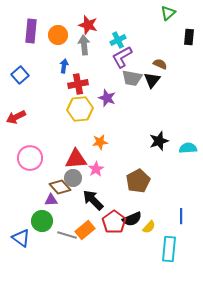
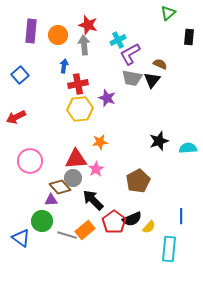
purple L-shape: moved 8 px right, 3 px up
pink circle: moved 3 px down
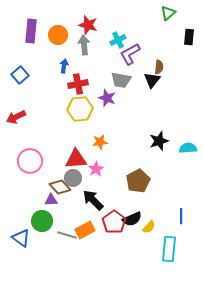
brown semicircle: moved 1 px left, 3 px down; rotated 72 degrees clockwise
gray trapezoid: moved 11 px left, 2 px down
orange rectangle: rotated 12 degrees clockwise
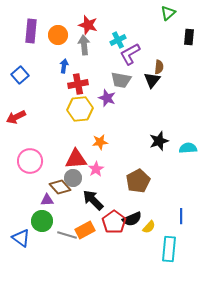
purple triangle: moved 4 px left
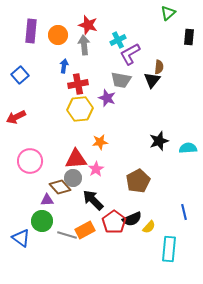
blue line: moved 3 px right, 4 px up; rotated 14 degrees counterclockwise
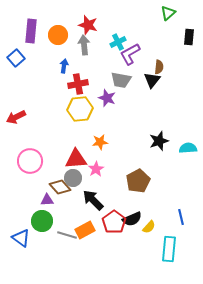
cyan cross: moved 2 px down
blue square: moved 4 px left, 17 px up
blue line: moved 3 px left, 5 px down
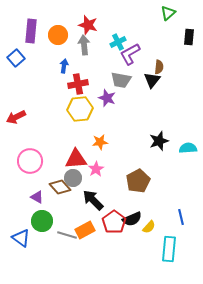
purple triangle: moved 10 px left, 3 px up; rotated 32 degrees clockwise
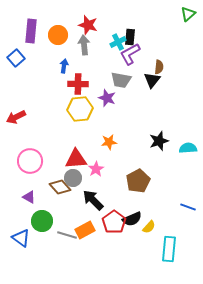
green triangle: moved 20 px right, 1 px down
black rectangle: moved 59 px left
red cross: rotated 12 degrees clockwise
orange star: moved 9 px right
purple triangle: moved 8 px left
blue line: moved 7 px right, 10 px up; rotated 56 degrees counterclockwise
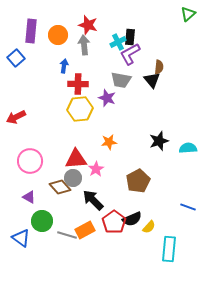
black triangle: rotated 18 degrees counterclockwise
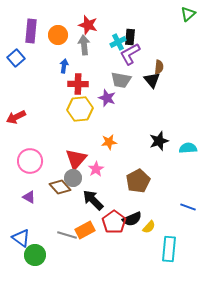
red triangle: rotated 45 degrees counterclockwise
green circle: moved 7 px left, 34 px down
